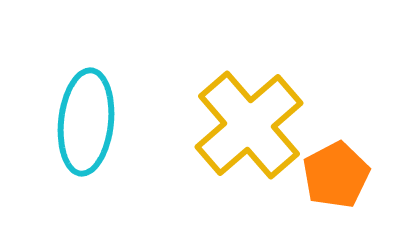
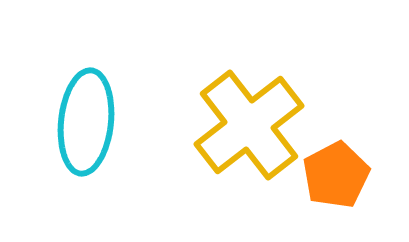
yellow cross: rotated 3 degrees clockwise
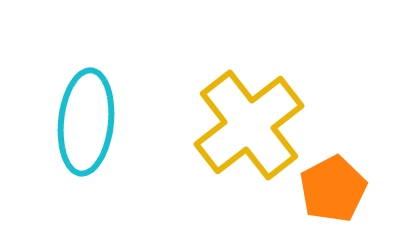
orange pentagon: moved 3 px left, 14 px down
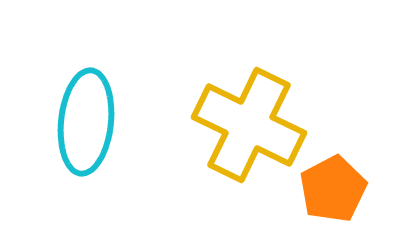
yellow cross: rotated 26 degrees counterclockwise
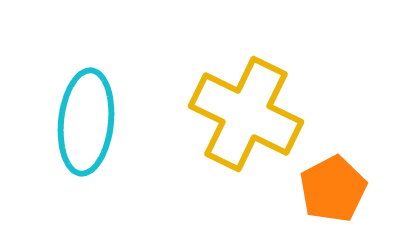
yellow cross: moved 3 px left, 11 px up
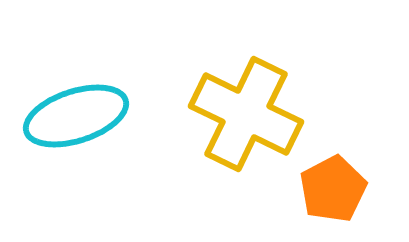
cyan ellipse: moved 10 px left, 6 px up; rotated 66 degrees clockwise
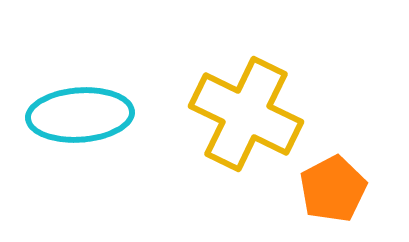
cyan ellipse: moved 4 px right, 1 px up; rotated 14 degrees clockwise
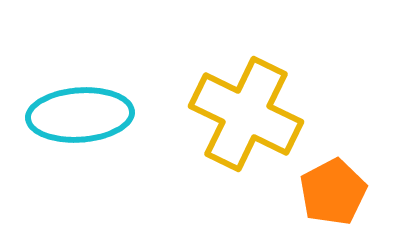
orange pentagon: moved 3 px down
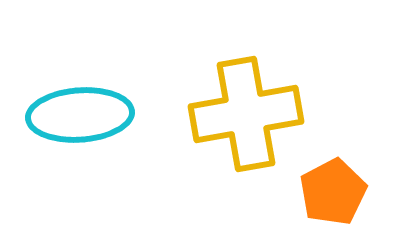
yellow cross: rotated 36 degrees counterclockwise
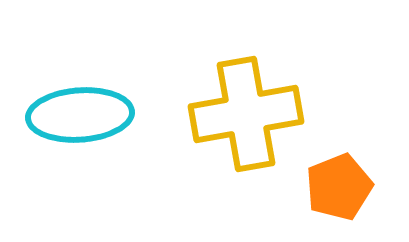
orange pentagon: moved 6 px right, 5 px up; rotated 6 degrees clockwise
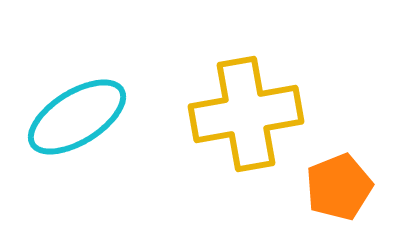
cyan ellipse: moved 3 px left, 2 px down; rotated 28 degrees counterclockwise
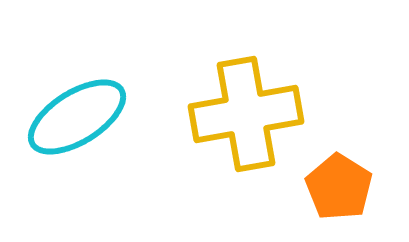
orange pentagon: rotated 18 degrees counterclockwise
